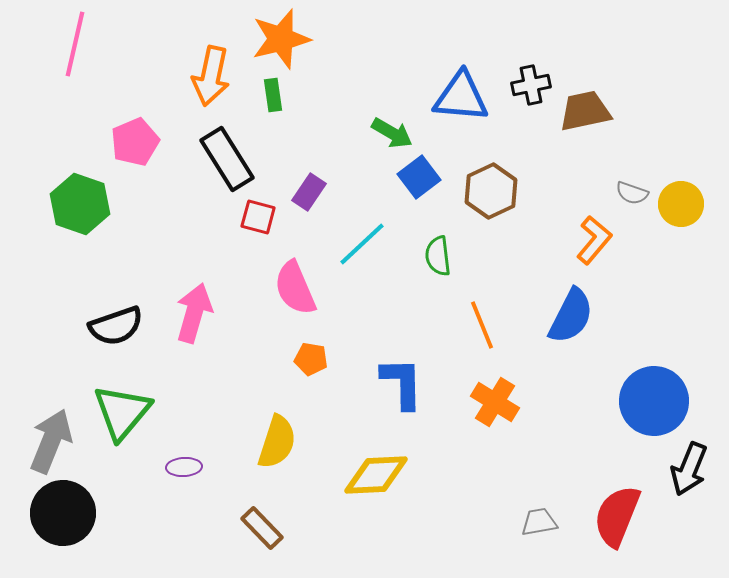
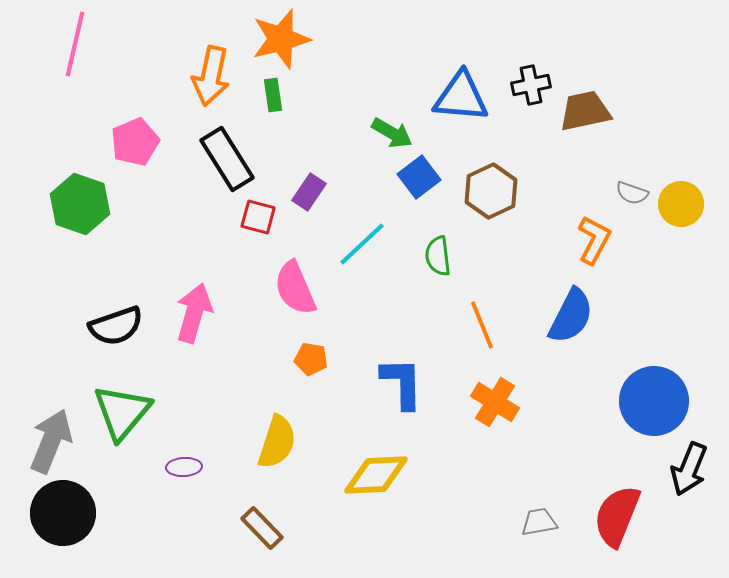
orange L-shape: rotated 12 degrees counterclockwise
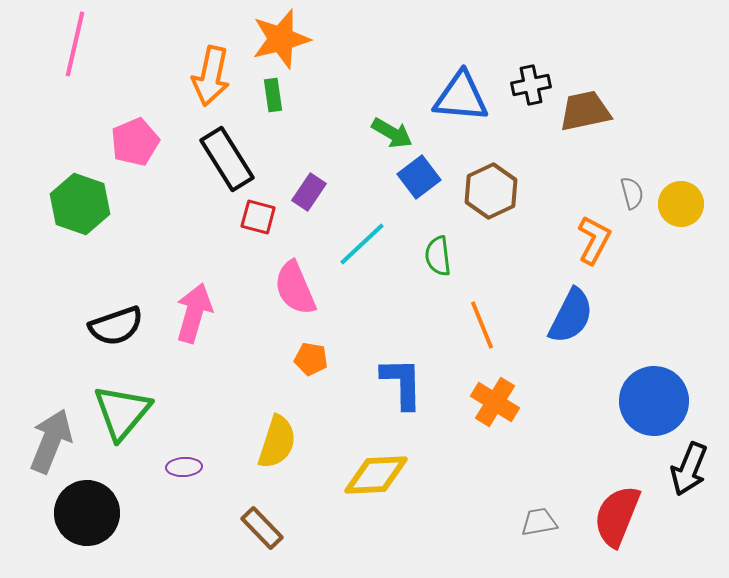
gray semicircle: rotated 124 degrees counterclockwise
black circle: moved 24 px right
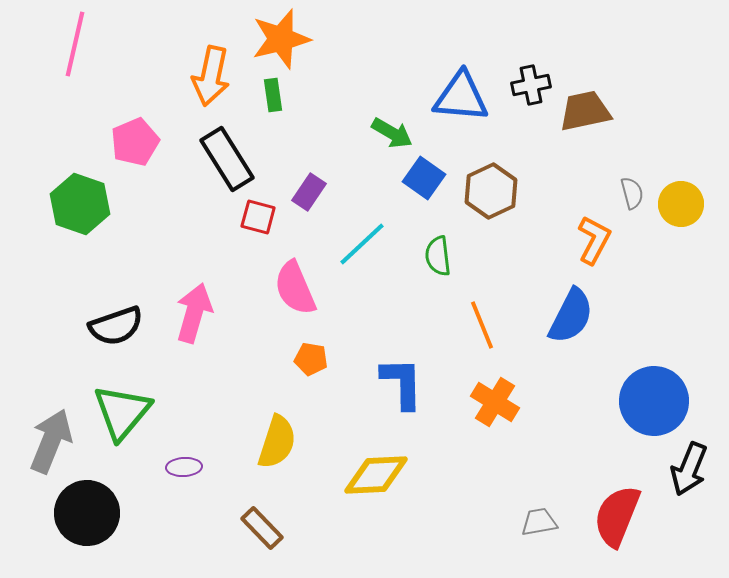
blue square: moved 5 px right, 1 px down; rotated 18 degrees counterclockwise
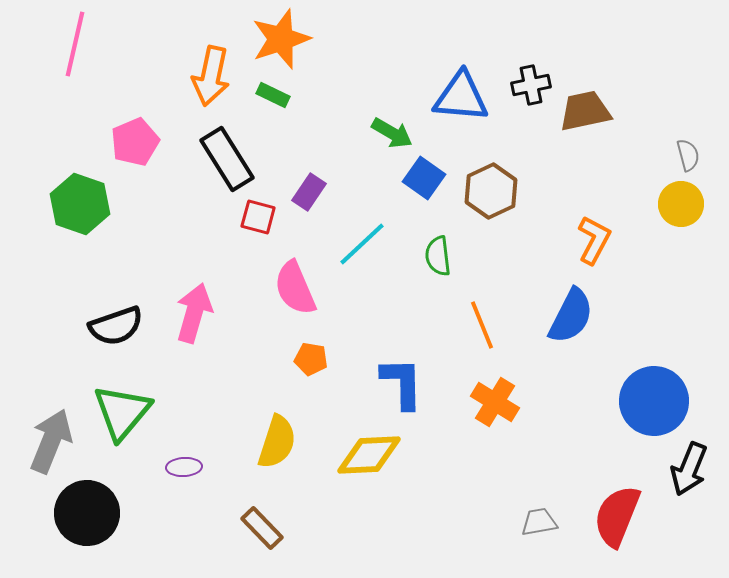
orange star: rotated 4 degrees counterclockwise
green rectangle: rotated 56 degrees counterclockwise
gray semicircle: moved 56 px right, 38 px up
yellow diamond: moved 7 px left, 20 px up
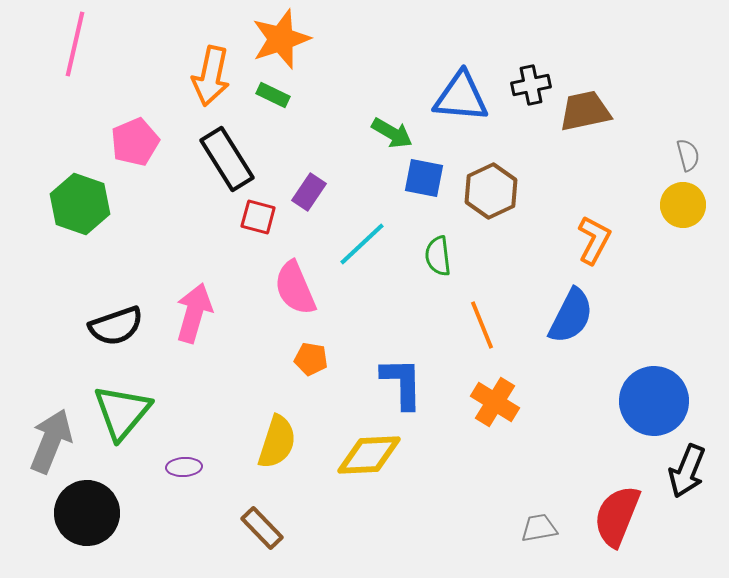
blue square: rotated 24 degrees counterclockwise
yellow circle: moved 2 px right, 1 px down
black arrow: moved 2 px left, 2 px down
gray trapezoid: moved 6 px down
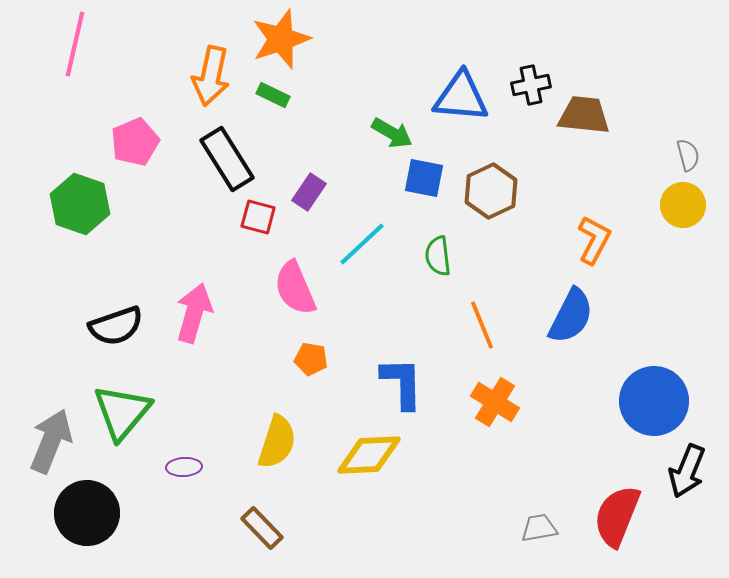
brown trapezoid: moved 1 px left, 4 px down; rotated 18 degrees clockwise
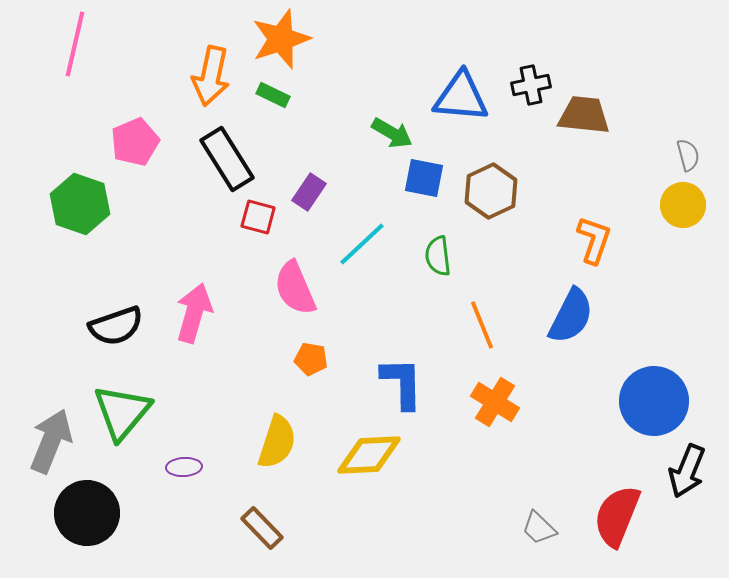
orange L-shape: rotated 9 degrees counterclockwise
gray trapezoid: rotated 126 degrees counterclockwise
